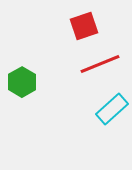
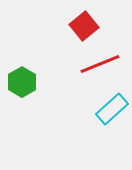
red square: rotated 20 degrees counterclockwise
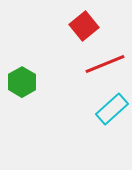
red line: moved 5 px right
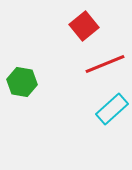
green hexagon: rotated 20 degrees counterclockwise
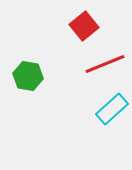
green hexagon: moved 6 px right, 6 px up
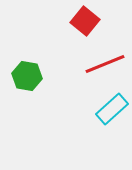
red square: moved 1 px right, 5 px up; rotated 12 degrees counterclockwise
green hexagon: moved 1 px left
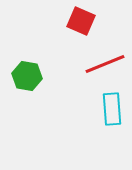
red square: moved 4 px left; rotated 16 degrees counterclockwise
cyan rectangle: rotated 52 degrees counterclockwise
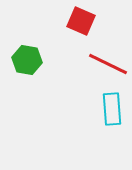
red line: moved 3 px right; rotated 48 degrees clockwise
green hexagon: moved 16 px up
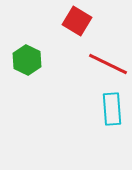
red square: moved 4 px left; rotated 8 degrees clockwise
green hexagon: rotated 16 degrees clockwise
